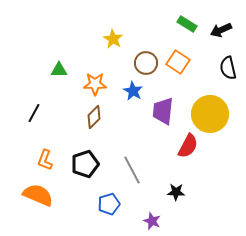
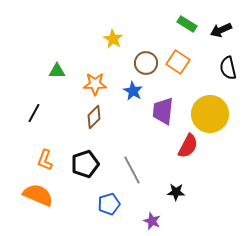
green triangle: moved 2 px left, 1 px down
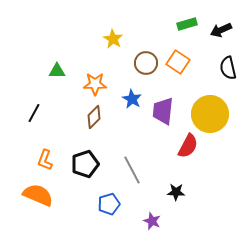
green rectangle: rotated 48 degrees counterclockwise
blue star: moved 1 px left, 8 px down
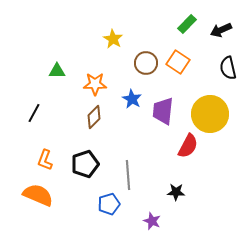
green rectangle: rotated 30 degrees counterclockwise
gray line: moved 4 px left, 5 px down; rotated 24 degrees clockwise
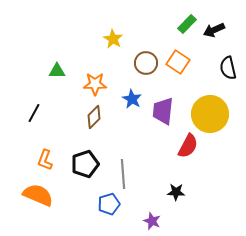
black arrow: moved 7 px left
gray line: moved 5 px left, 1 px up
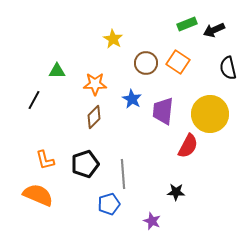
green rectangle: rotated 24 degrees clockwise
black line: moved 13 px up
orange L-shape: rotated 35 degrees counterclockwise
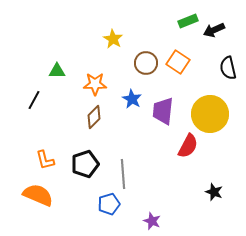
green rectangle: moved 1 px right, 3 px up
black star: moved 38 px right; rotated 18 degrees clockwise
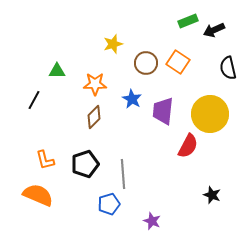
yellow star: moved 5 px down; rotated 24 degrees clockwise
black star: moved 2 px left, 3 px down
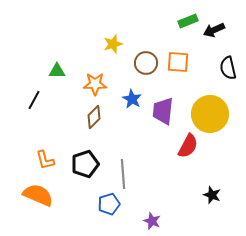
orange square: rotated 30 degrees counterclockwise
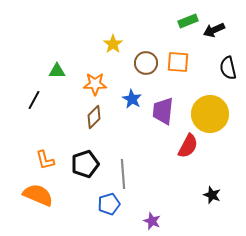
yellow star: rotated 18 degrees counterclockwise
